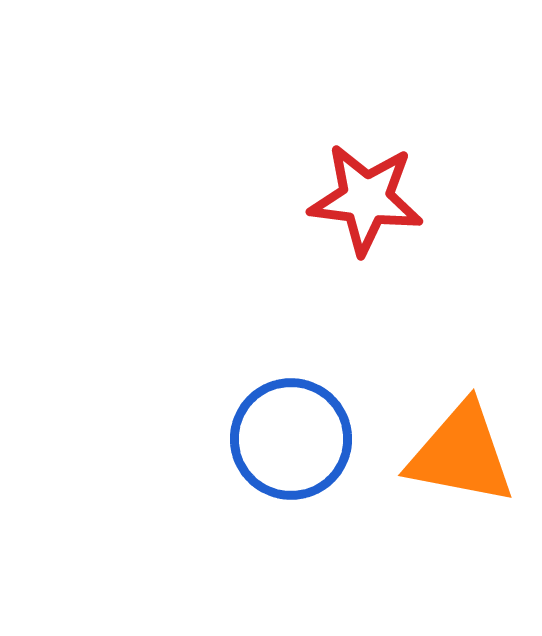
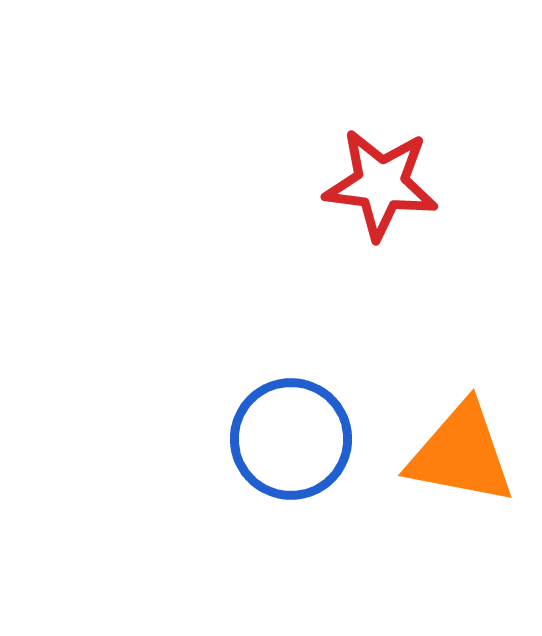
red star: moved 15 px right, 15 px up
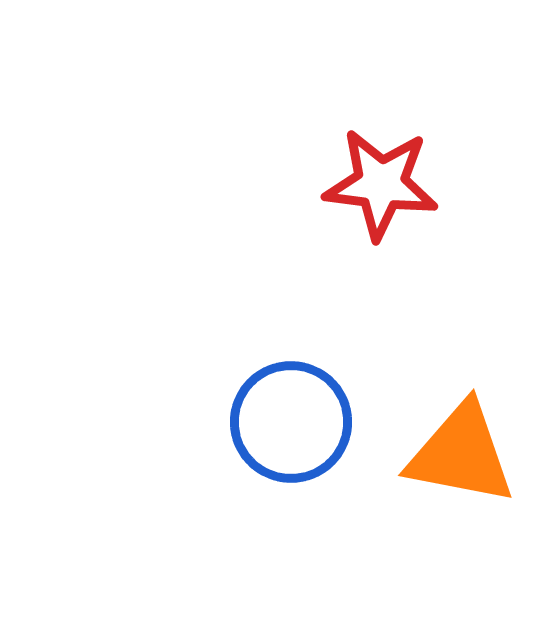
blue circle: moved 17 px up
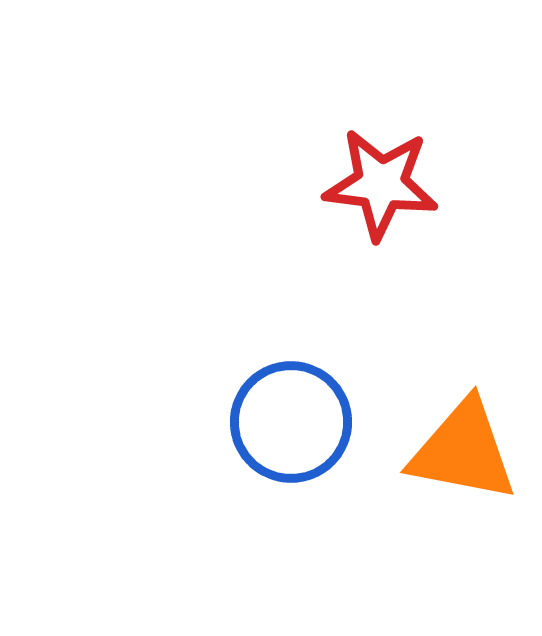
orange triangle: moved 2 px right, 3 px up
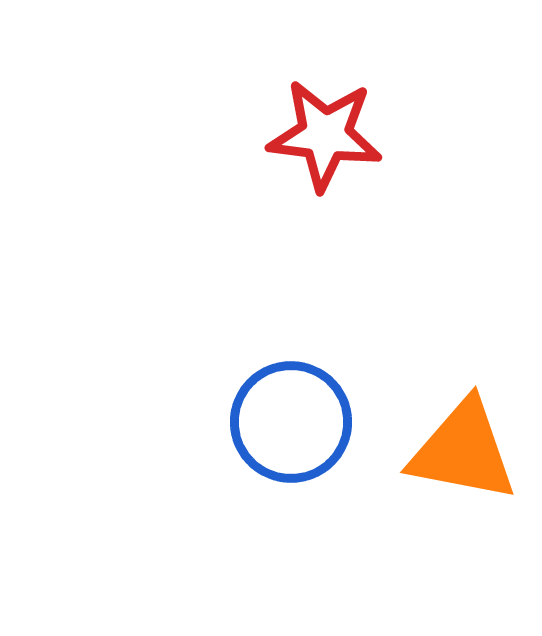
red star: moved 56 px left, 49 px up
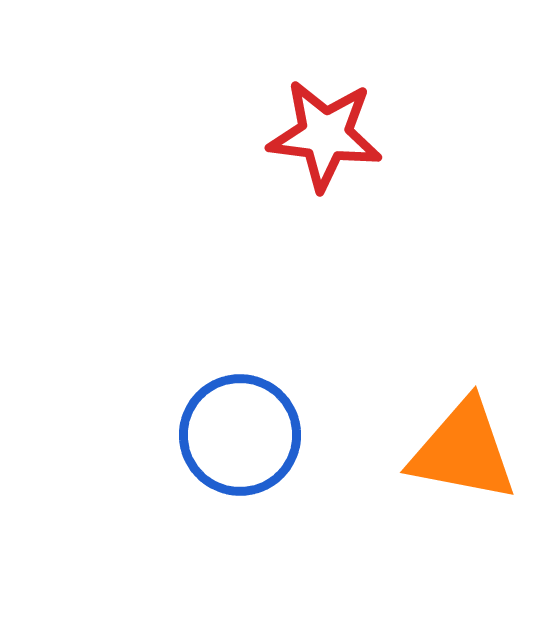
blue circle: moved 51 px left, 13 px down
